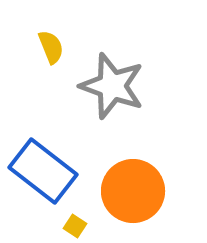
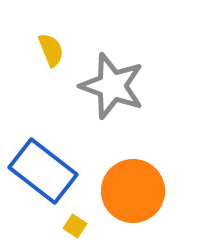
yellow semicircle: moved 3 px down
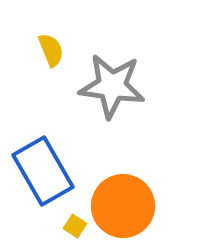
gray star: rotated 12 degrees counterclockwise
blue rectangle: rotated 22 degrees clockwise
orange circle: moved 10 px left, 15 px down
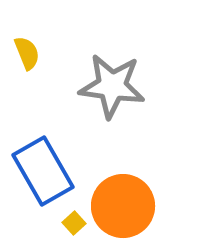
yellow semicircle: moved 24 px left, 3 px down
yellow square: moved 1 px left, 3 px up; rotated 15 degrees clockwise
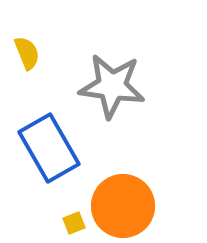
blue rectangle: moved 6 px right, 23 px up
yellow square: rotated 20 degrees clockwise
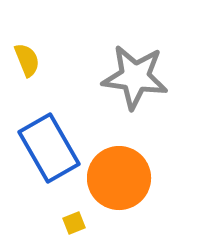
yellow semicircle: moved 7 px down
gray star: moved 23 px right, 9 px up
orange circle: moved 4 px left, 28 px up
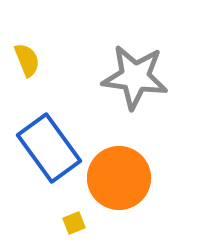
blue rectangle: rotated 6 degrees counterclockwise
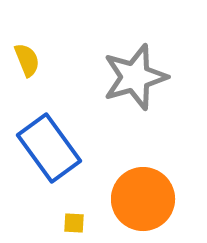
gray star: rotated 24 degrees counterclockwise
orange circle: moved 24 px right, 21 px down
yellow square: rotated 25 degrees clockwise
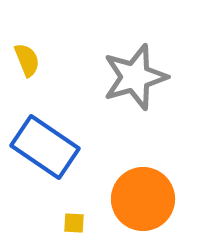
blue rectangle: moved 4 px left, 1 px up; rotated 20 degrees counterclockwise
